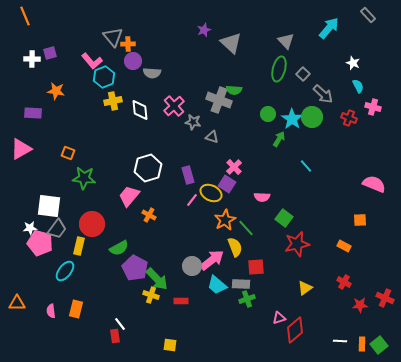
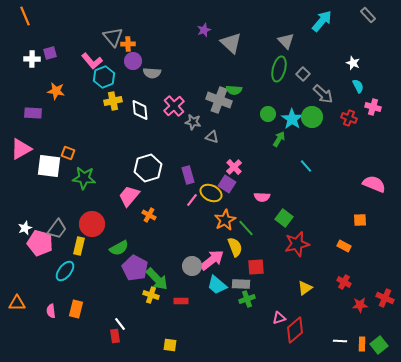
cyan arrow at (329, 28): moved 7 px left, 7 px up
white square at (49, 206): moved 40 px up
white star at (30, 228): moved 5 px left; rotated 16 degrees counterclockwise
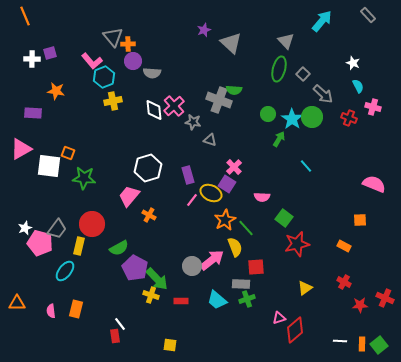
white diamond at (140, 110): moved 14 px right
gray triangle at (212, 137): moved 2 px left, 3 px down
cyan trapezoid at (217, 285): moved 15 px down
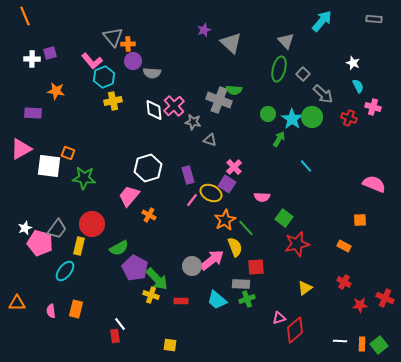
gray rectangle at (368, 15): moved 6 px right, 4 px down; rotated 42 degrees counterclockwise
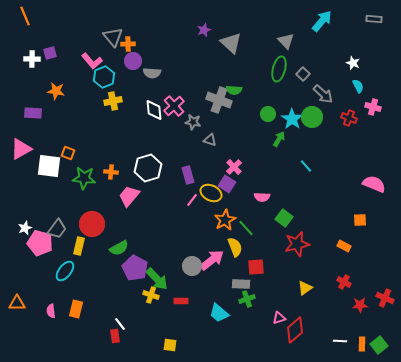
orange cross at (149, 215): moved 38 px left, 43 px up; rotated 24 degrees counterclockwise
cyan trapezoid at (217, 300): moved 2 px right, 13 px down
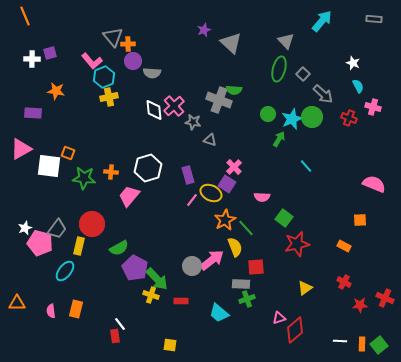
yellow cross at (113, 101): moved 4 px left, 4 px up
cyan star at (292, 119): rotated 15 degrees clockwise
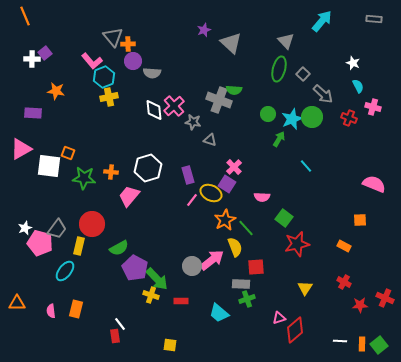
purple square at (50, 53): moved 5 px left; rotated 24 degrees counterclockwise
yellow triangle at (305, 288): rotated 21 degrees counterclockwise
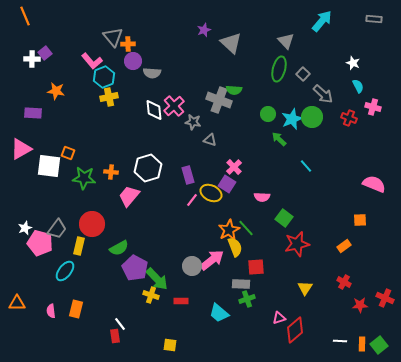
green arrow at (279, 139): rotated 77 degrees counterclockwise
orange star at (225, 220): moved 4 px right, 10 px down
orange rectangle at (344, 246): rotated 64 degrees counterclockwise
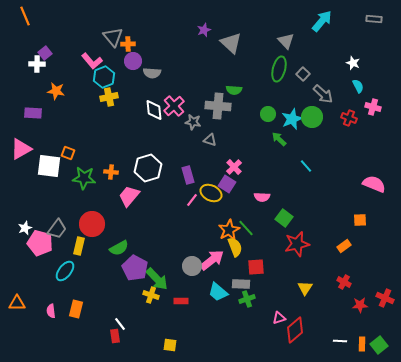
white cross at (32, 59): moved 5 px right, 5 px down
gray cross at (219, 100): moved 1 px left, 6 px down; rotated 15 degrees counterclockwise
cyan trapezoid at (219, 313): moved 1 px left, 21 px up
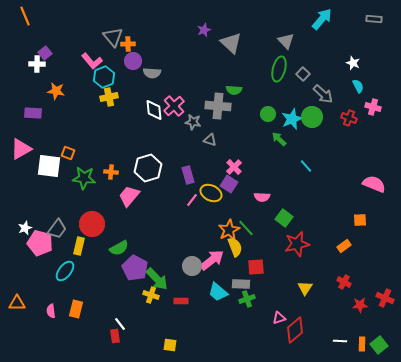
cyan arrow at (322, 21): moved 2 px up
purple square at (227, 184): moved 2 px right
